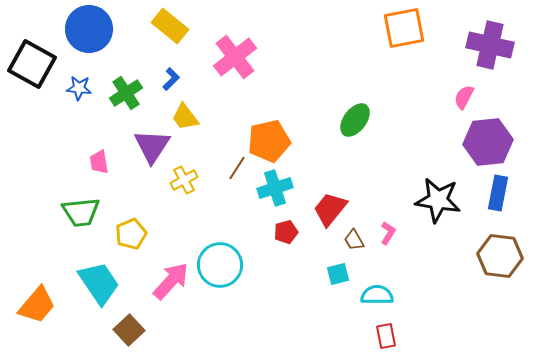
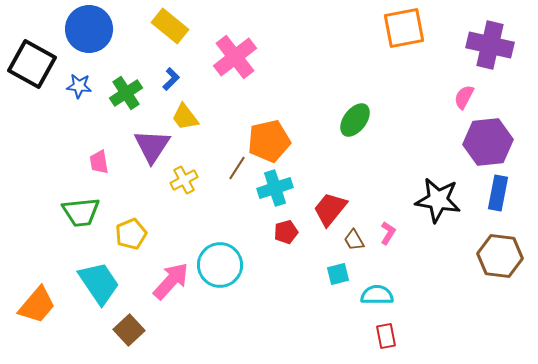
blue star: moved 2 px up
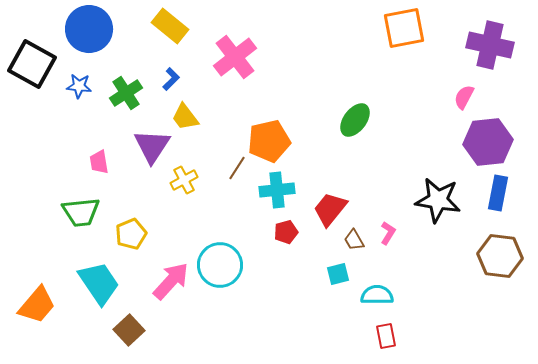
cyan cross: moved 2 px right, 2 px down; rotated 12 degrees clockwise
